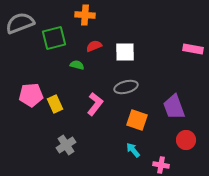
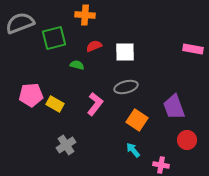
yellow rectangle: rotated 36 degrees counterclockwise
orange square: rotated 15 degrees clockwise
red circle: moved 1 px right
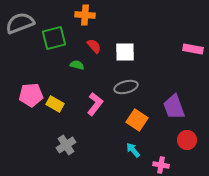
red semicircle: rotated 70 degrees clockwise
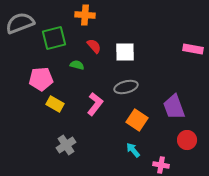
pink pentagon: moved 10 px right, 16 px up
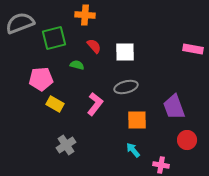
orange square: rotated 35 degrees counterclockwise
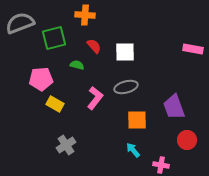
pink L-shape: moved 6 px up
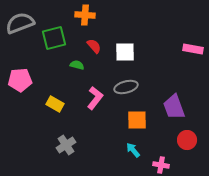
pink pentagon: moved 21 px left, 1 px down
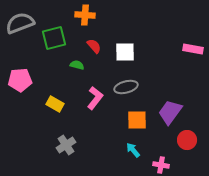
purple trapezoid: moved 4 px left, 5 px down; rotated 56 degrees clockwise
